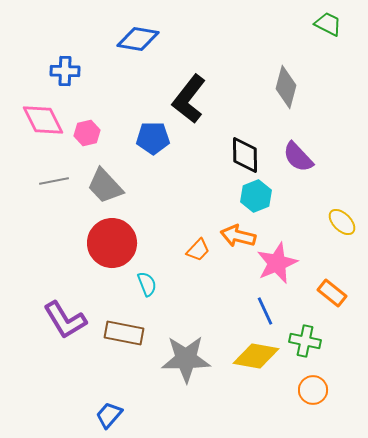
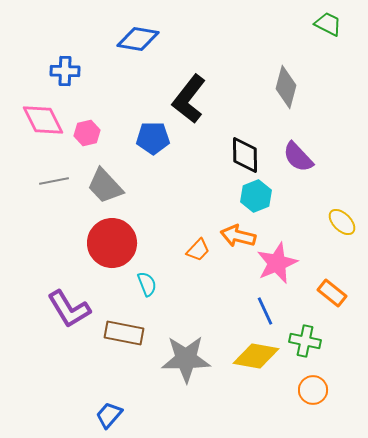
purple L-shape: moved 4 px right, 11 px up
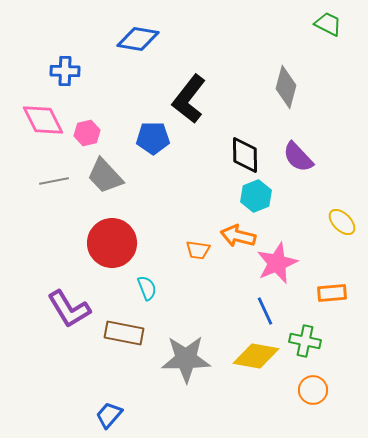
gray trapezoid: moved 10 px up
orange trapezoid: rotated 55 degrees clockwise
cyan semicircle: moved 4 px down
orange rectangle: rotated 44 degrees counterclockwise
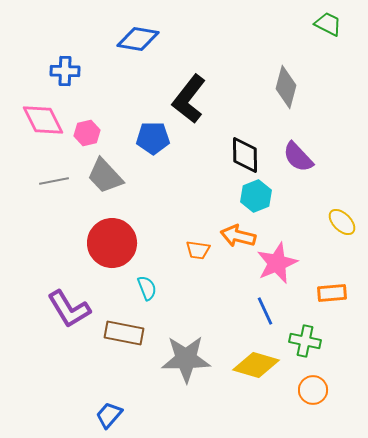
yellow diamond: moved 9 px down; rotated 6 degrees clockwise
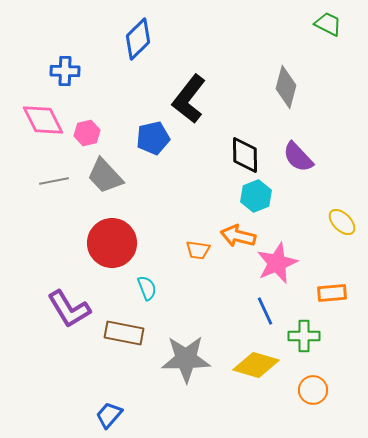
blue diamond: rotated 54 degrees counterclockwise
blue pentagon: rotated 12 degrees counterclockwise
green cross: moved 1 px left, 5 px up; rotated 12 degrees counterclockwise
